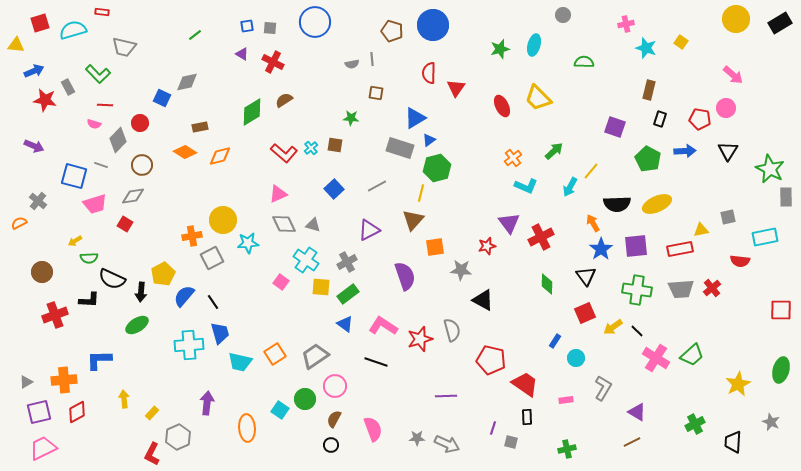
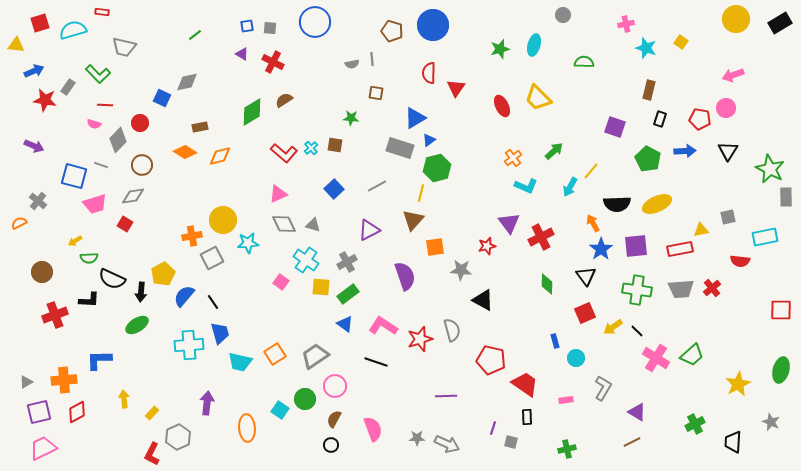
pink arrow at (733, 75): rotated 120 degrees clockwise
gray rectangle at (68, 87): rotated 63 degrees clockwise
blue rectangle at (555, 341): rotated 48 degrees counterclockwise
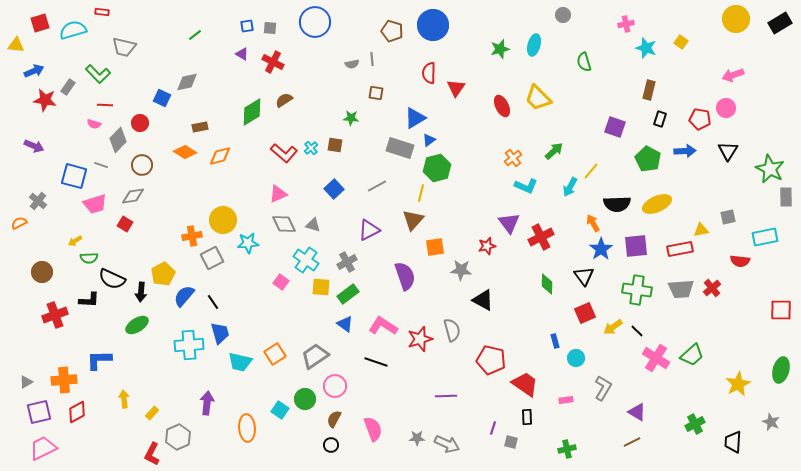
green semicircle at (584, 62): rotated 108 degrees counterclockwise
black triangle at (586, 276): moved 2 px left
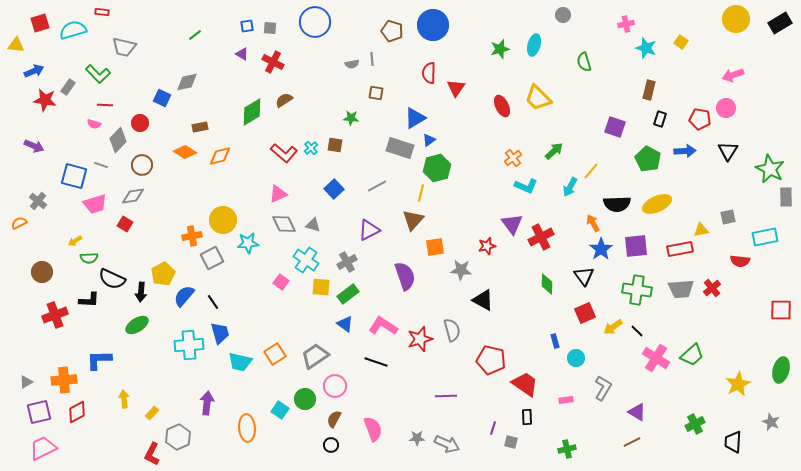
purple triangle at (509, 223): moved 3 px right, 1 px down
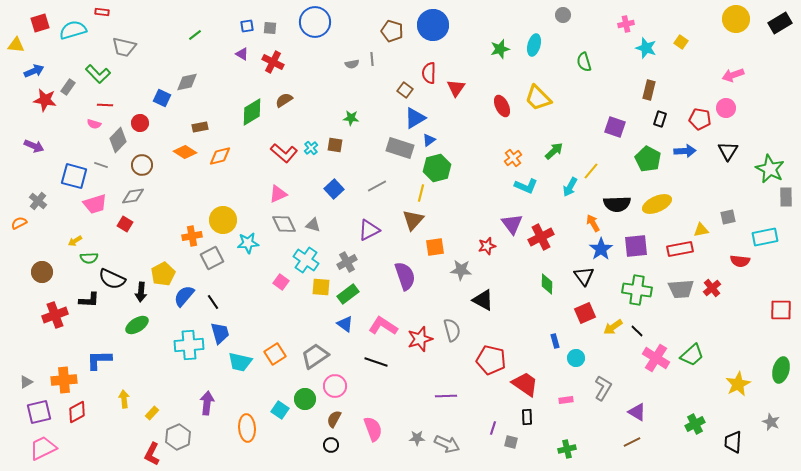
brown square at (376, 93): moved 29 px right, 3 px up; rotated 28 degrees clockwise
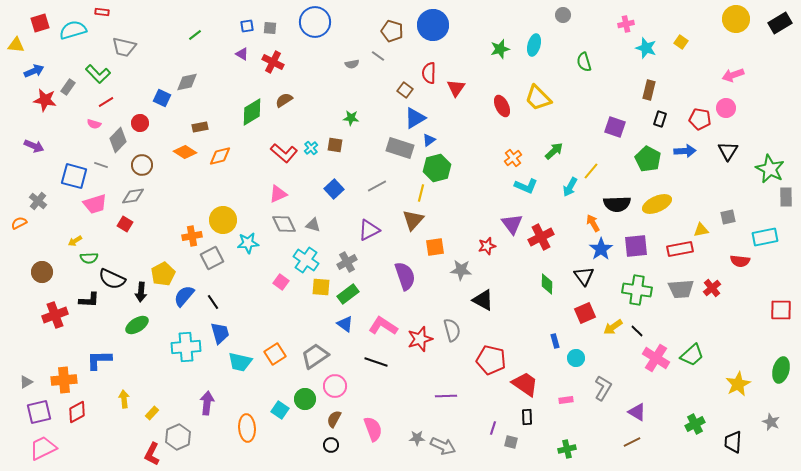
gray line at (372, 59): moved 6 px right, 3 px up; rotated 48 degrees counterclockwise
red line at (105, 105): moved 1 px right, 3 px up; rotated 35 degrees counterclockwise
cyan cross at (189, 345): moved 3 px left, 2 px down
gray arrow at (447, 444): moved 4 px left, 2 px down
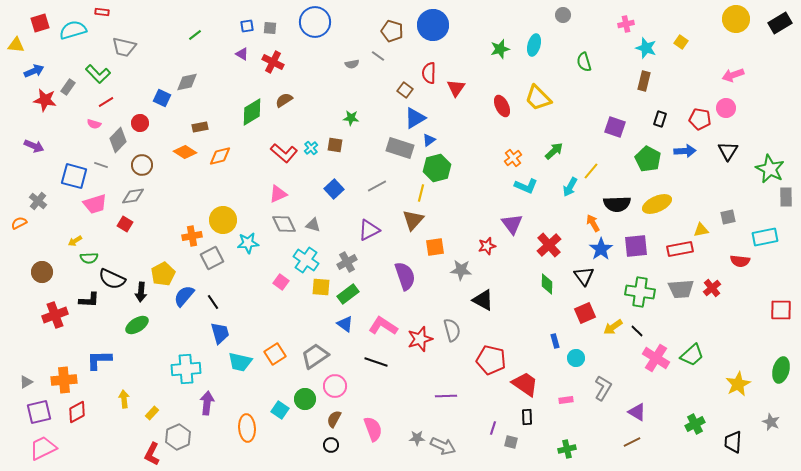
brown rectangle at (649, 90): moved 5 px left, 9 px up
red cross at (541, 237): moved 8 px right, 8 px down; rotated 15 degrees counterclockwise
green cross at (637, 290): moved 3 px right, 2 px down
cyan cross at (186, 347): moved 22 px down
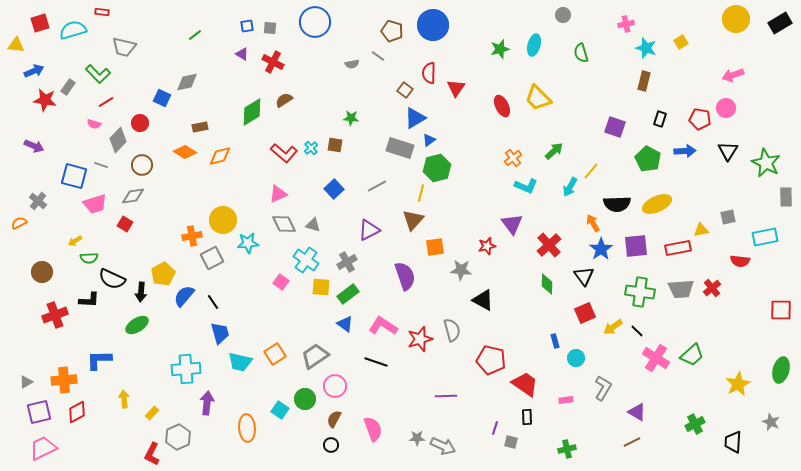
yellow square at (681, 42): rotated 24 degrees clockwise
green semicircle at (584, 62): moved 3 px left, 9 px up
green star at (770, 169): moved 4 px left, 6 px up
red rectangle at (680, 249): moved 2 px left, 1 px up
purple line at (493, 428): moved 2 px right
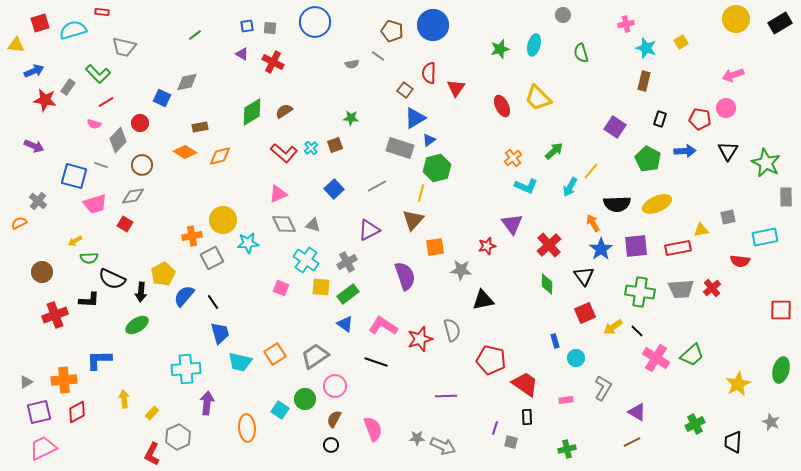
brown semicircle at (284, 100): moved 11 px down
purple square at (615, 127): rotated 15 degrees clockwise
brown square at (335, 145): rotated 28 degrees counterclockwise
pink square at (281, 282): moved 6 px down; rotated 14 degrees counterclockwise
black triangle at (483, 300): rotated 40 degrees counterclockwise
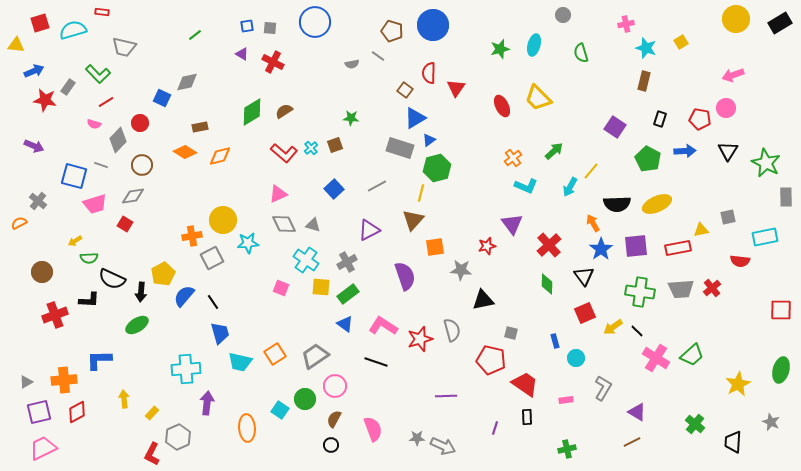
green cross at (695, 424): rotated 24 degrees counterclockwise
gray square at (511, 442): moved 109 px up
